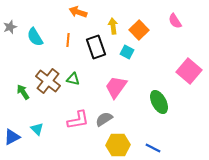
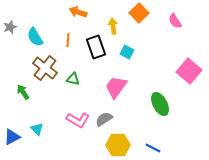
orange square: moved 17 px up
brown cross: moved 3 px left, 13 px up
green ellipse: moved 1 px right, 2 px down
pink L-shape: rotated 40 degrees clockwise
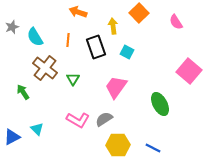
pink semicircle: moved 1 px right, 1 px down
gray star: moved 2 px right
green triangle: rotated 48 degrees clockwise
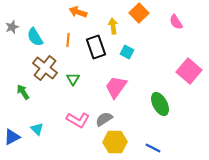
yellow hexagon: moved 3 px left, 3 px up
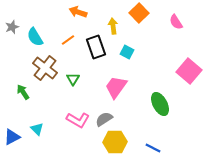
orange line: rotated 48 degrees clockwise
